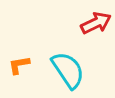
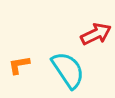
red arrow: moved 11 px down
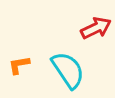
red arrow: moved 6 px up
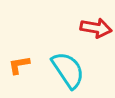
red arrow: rotated 36 degrees clockwise
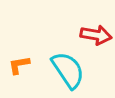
red arrow: moved 7 px down
